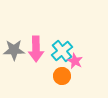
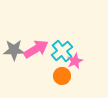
pink arrow: rotated 120 degrees counterclockwise
pink star: rotated 21 degrees clockwise
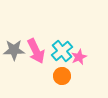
pink arrow: moved 2 px down; rotated 95 degrees clockwise
pink star: moved 4 px right, 4 px up
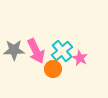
pink star: moved 1 px right, 1 px down; rotated 21 degrees counterclockwise
orange circle: moved 9 px left, 7 px up
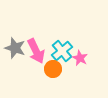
gray star: moved 1 px right, 2 px up; rotated 20 degrees clockwise
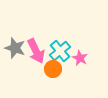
cyan cross: moved 2 px left
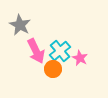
gray star: moved 5 px right, 23 px up; rotated 10 degrees clockwise
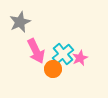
gray star: moved 3 px up; rotated 20 degrees clockwise
cyan cross: moved 3 px right, 3 px down
pink star: rotated 21 degrees clockwise
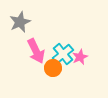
pink star: moved 1 px up
orange circle: moved 1 px up
